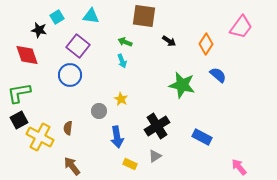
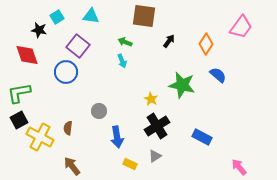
black arrow: rotated 88 degrees counterclockwise
blue circle: moved 4 px left, 3 px up
yellow star: moved 30 px right
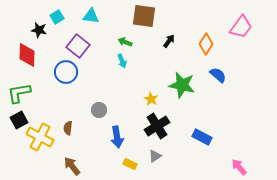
red diamond: rotated 20 degrees clockwise
gray circle: moved 1 px up
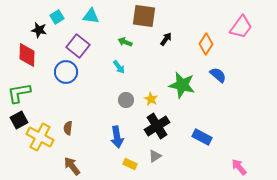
black arrow: moved 3 px left, 2 px up
cyan arrow: moved 3 px left, 6 px down; rotated 16 degrees counterclockwise
gray circle: moved 27 px right, 10 px up
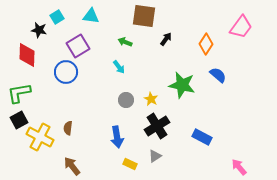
purple square: rotated 20 degrees clockwise
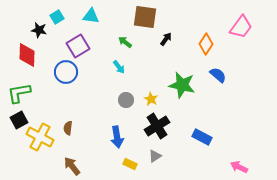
brown square: moved 1 px right, 1 px down
green arrow: rotated 16 degrees clockwise
pink arrow: rotated 24 degrees counterclockwise
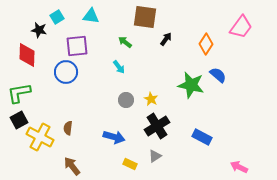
purple square: moved 1 px left; rotated 25 degrees clockwise
green star: moved 9 px right
blue arrow: moved 3 px left; rotated 65 degrees counterclockwise
